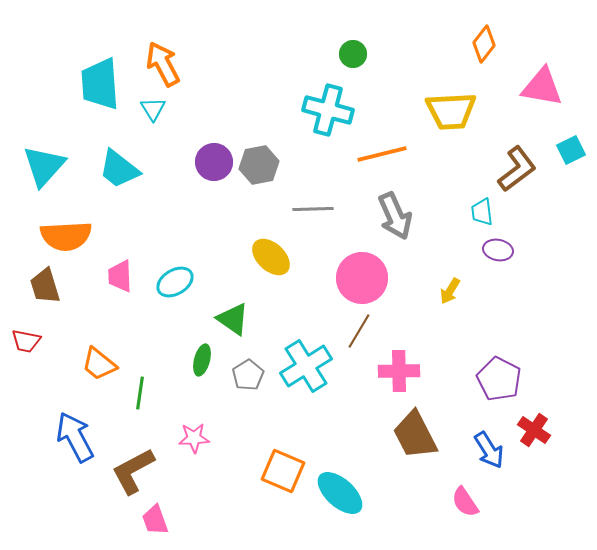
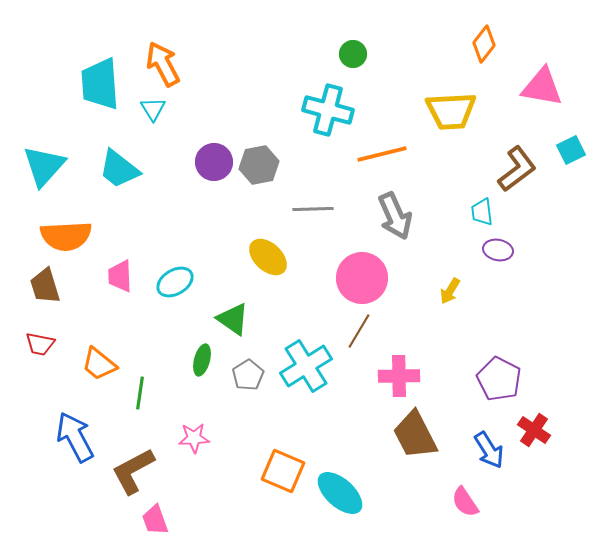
yellow ellipse at (271, 257): moved 3 px left
red trapezoid at (26, 341): moved 14 px right, 3 px down
pink cross at (399, 371): moved 5 px down
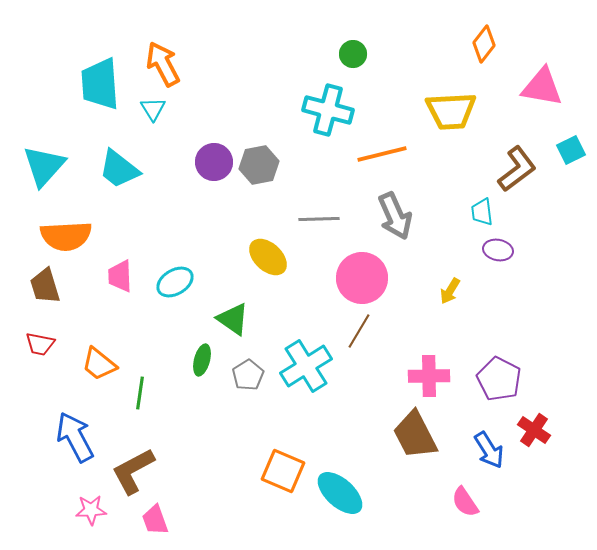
gray line at (313, 209): moved 6 px right, 10 px down
pink cross at (399, 376): moved 30 px right
pink star at (194, 438): moved 103 px left, 72 px down
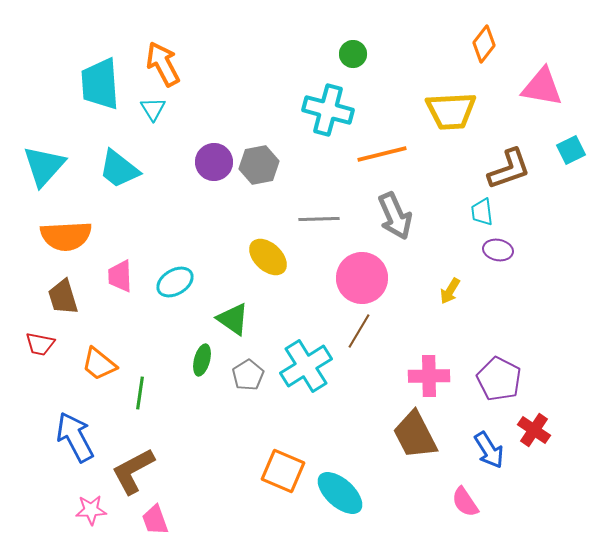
brown L-shape at (517, 169): moved 8 px left; rotated 18 degrees clockwise
brown trapezoid at (45, 286): moved 18 px right, 11 px down
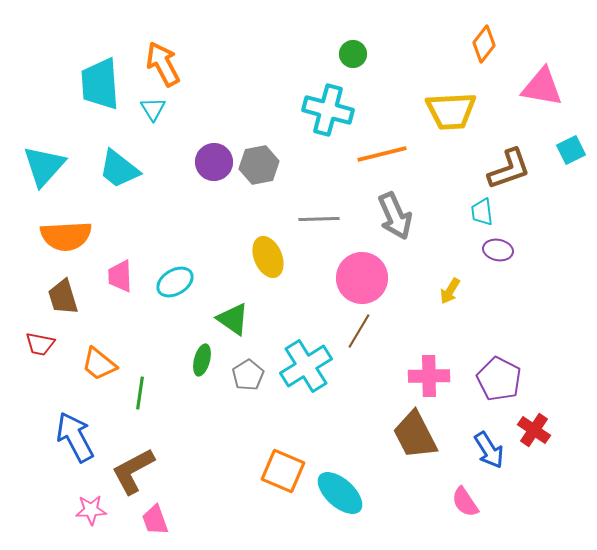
yellow ellipse at (268, 257): rotated 24 degrees clockwise
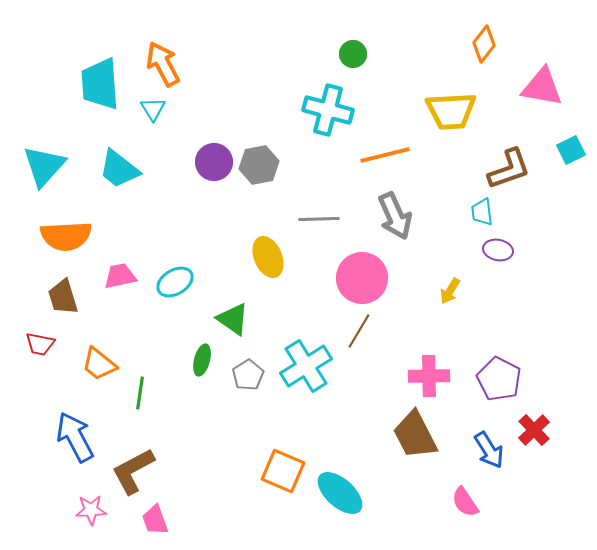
orange line at (382, 154): moved 3 px right, 1 px down
pink trapezoid at (120, 276): rotated 80 degrees clockwise
red cross at (534, 430): rotated 12 degrees clockwise
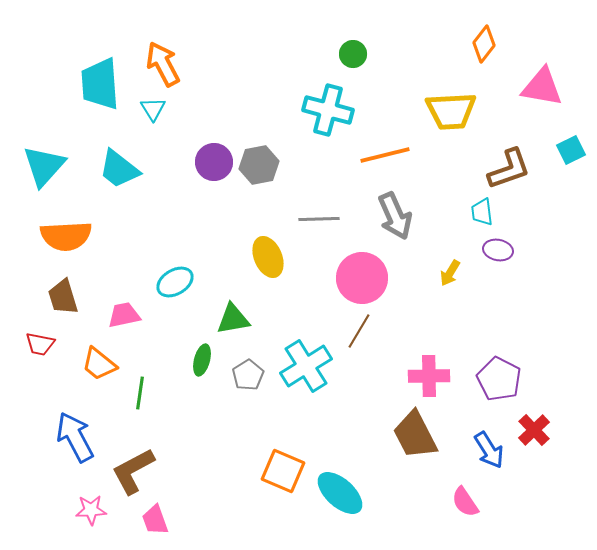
pink trapezoid at (120, 276): moved 4 px right, 39 px down
yellow arrow at (450, 291): moved 18 px up
green triangle at (233, 319): rotated 45 degrees counterclockwise
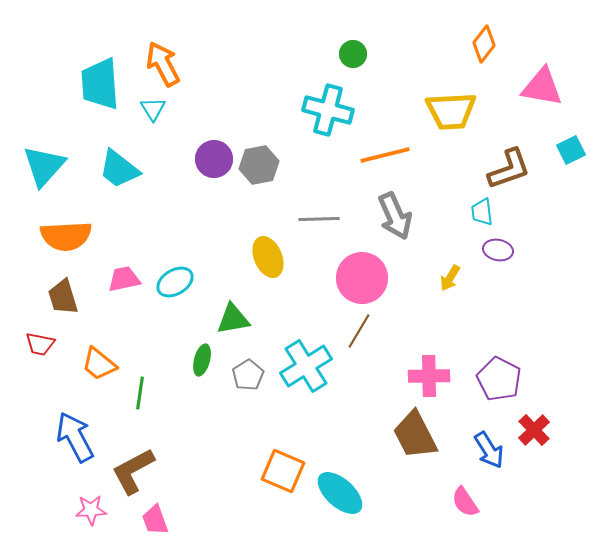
purple circle at (214, 162): moved 3 px up
yellow arrow at (450, 273): moved 5 px down
pink trapezoid at (124, 315): moved 36 px up
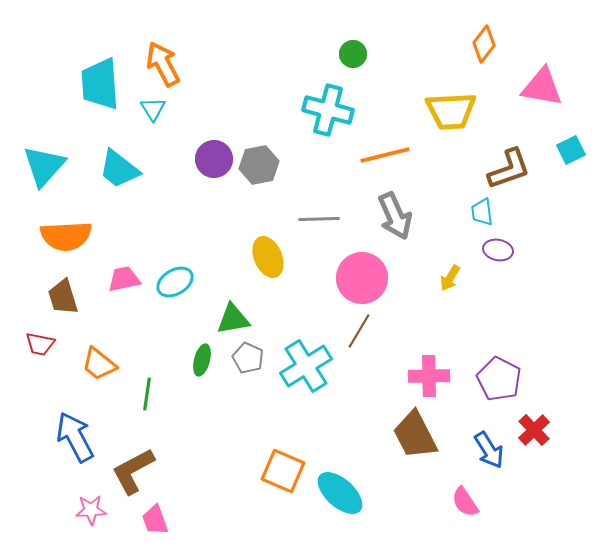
gray pentagon at (248, 375): moved 17 px up; rotated 16 degrees counterclockwise
green line at (140, 393): moved 7 px right, 1 px down
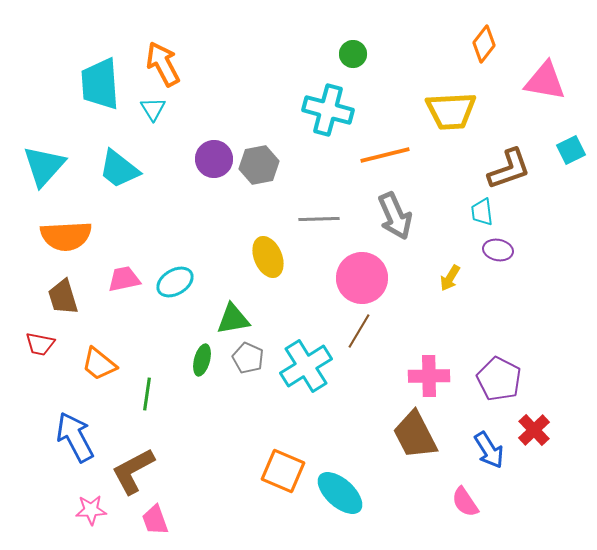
pink triangle at (542, 87): moved 3 px right, 6 px up
